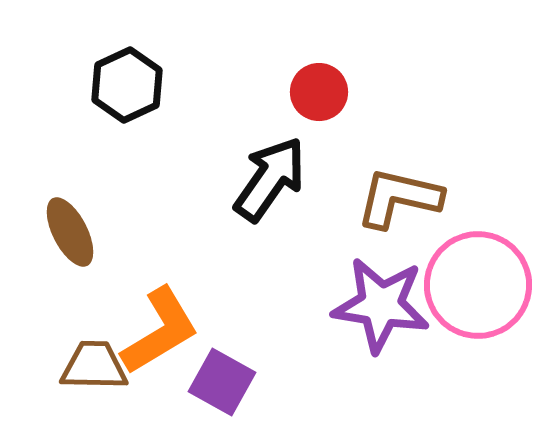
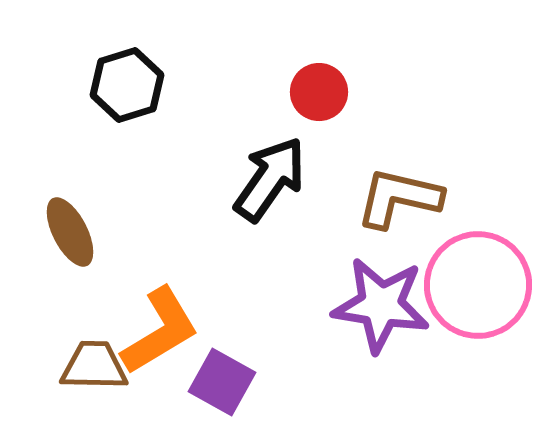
black hexagon: rotated 8 degrees clockwise
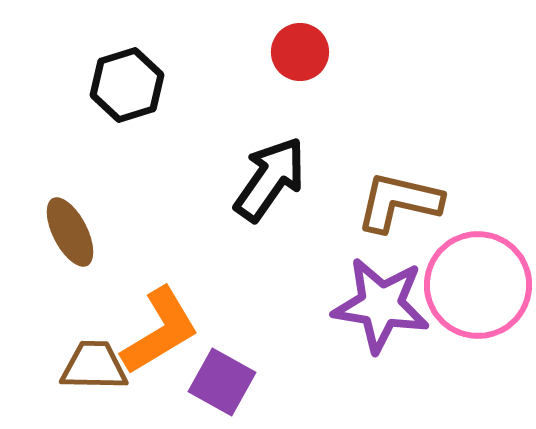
red circle: moved 19 px left, 40 px up
brown L-shape: moved 4 px down
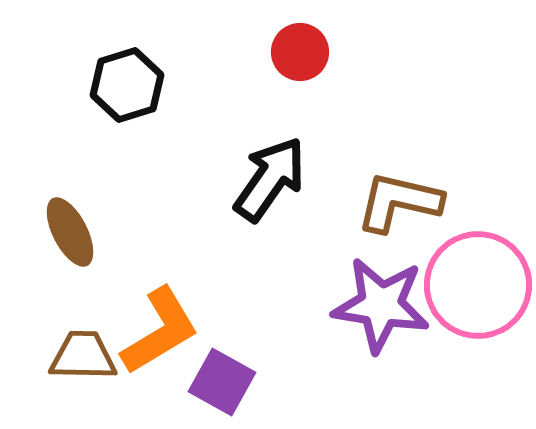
brown trapezoid: moved 11 px left, 10 px up
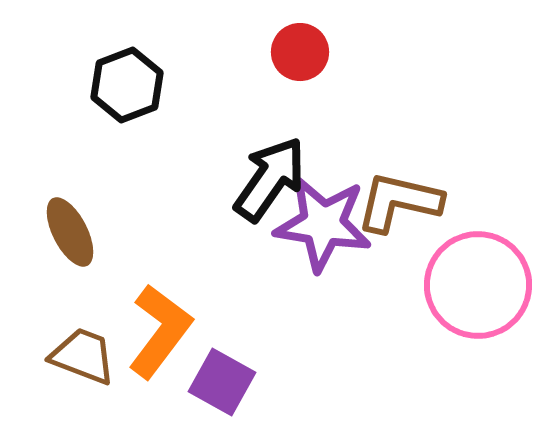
black hexagon: rotated 4 degrees counterclockwise
purple star: moved 58 px left, 81 px up
orange L-shape: rotated 22 degrees counterclockwise
brown trapezoid: rotated 20 degrees clockwise
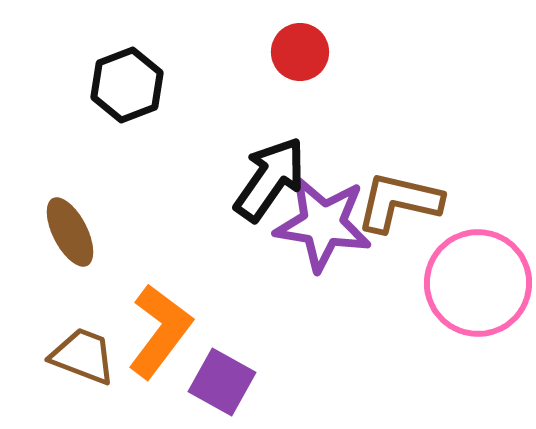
pink circle: moved 2 px up
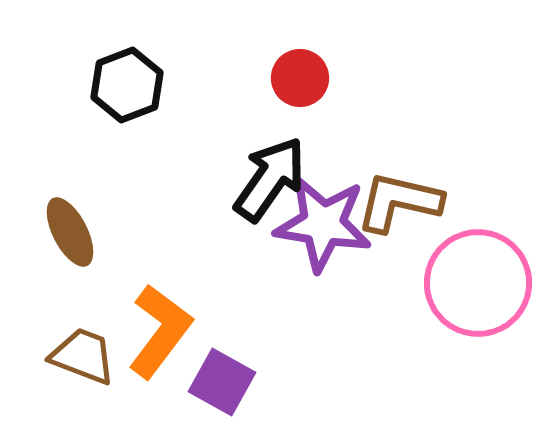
red circle: moved 26 px down
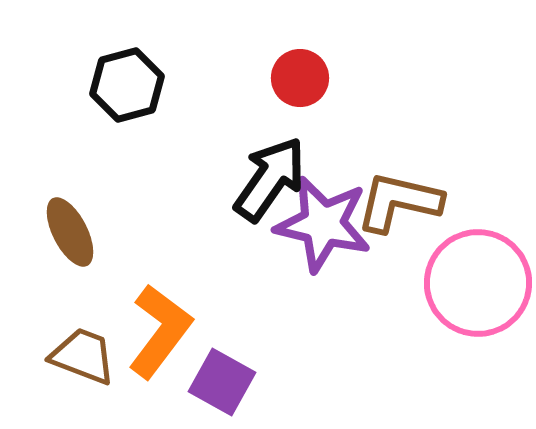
black hexagon: rotated 6 degrees clockwise
purple star: rotated 4 degrees clockwise
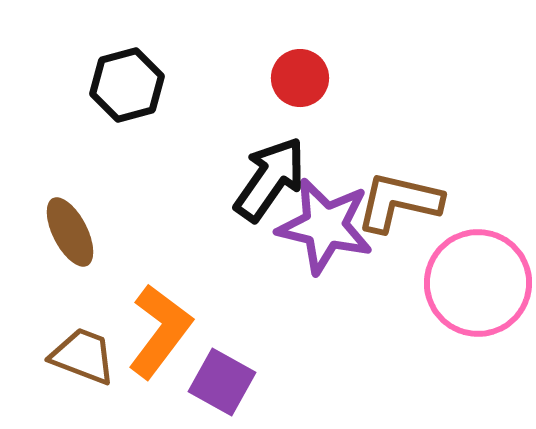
purple star: moved 2 px right, 2 px down
